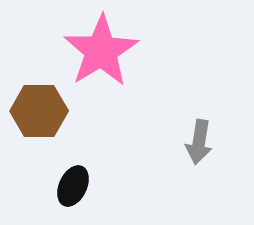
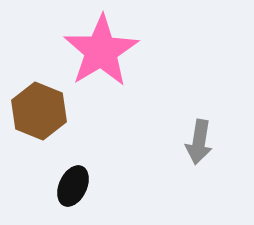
brown hexagon: rotated 22 degrees clockwise
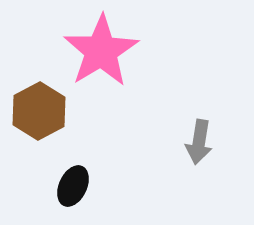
brown hexagon: rotated 10 degrees clockwise
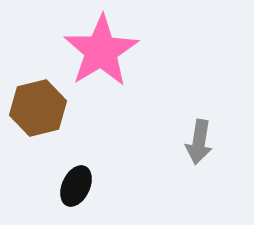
brown hexagon: moved 1 px left, 3 px up; rotated 14 degrees clockwise
black ellipse: moved 3 px right
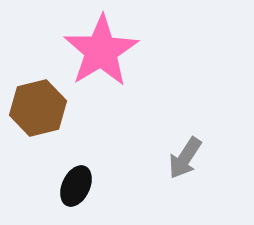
gray arrow: moved 14 px left, 16 px down; rotated 24 degrees clockwise
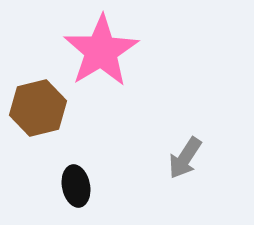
black ellipse: rotated 36 degrees counterclockwise
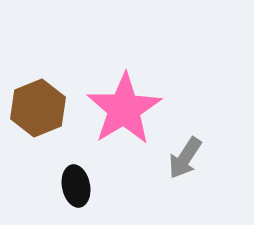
pink star: moved 23 px right, 58 px down
brown hexagon: rotated 8 degrees counterclockwise
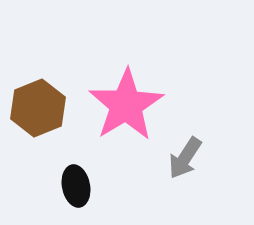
pink star: moved 2 px right, 4 px up
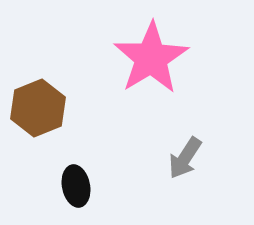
pink star: moved 25 px right, 47 px up
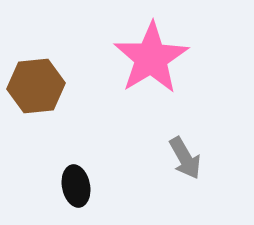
brown hexagon: moved 2 px left, 22 px up; rotated 16 degrees clockwise
gray arrow: rotated 63 degrees counterclockwise
